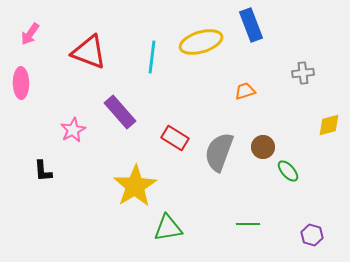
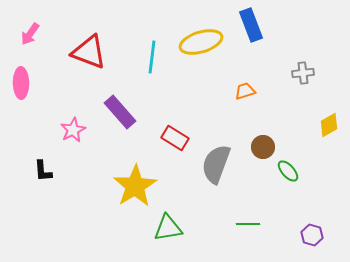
yellow diamond: rotated 15 degrees counterclockwise
gray semicircle: moved 3 px left, 12 px down
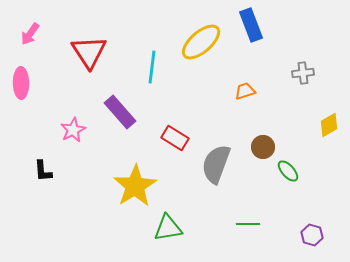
yellow ellipse: rotated 24 degrees counterclockwise
red triangle: rotated 36 degrees clockwise
cyan line: moved 10 px down
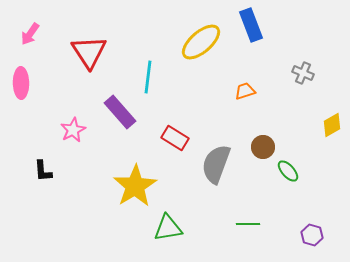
cyan line: moved 4 px left, 10 px down
gray cross: rotated 30 degrees clockwise
yellow diamond: moved 3 px right
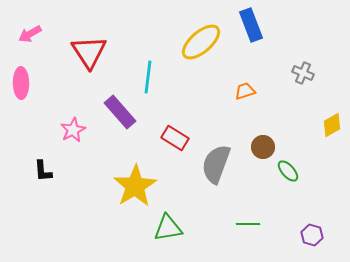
pink arrow: rotated 25 degrees clockwise
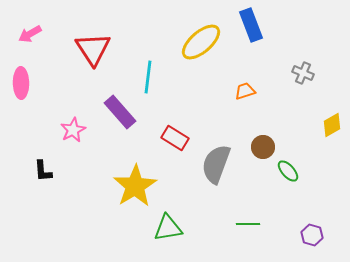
red triangle: moved 4 px right, 3 px up
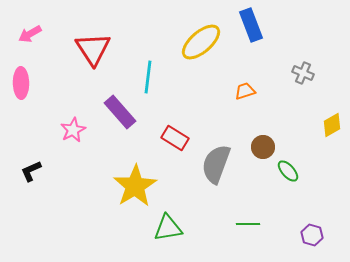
black L-shape: moved 12 px left; rotated 70 degrees clockwise
